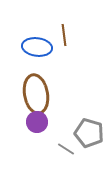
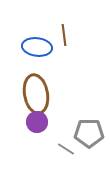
gray pentagon: rotated 16 degrees counterclockwise
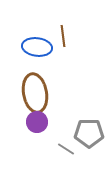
brown line: moved 1 px left, 1 px down
brown ellipse: moved 1 px left, 1 px up
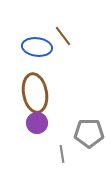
brown line: rotated 30 degrees counterclockwise
purple circle: moved 1 px down
gray line: moved 4 px left, 5 px down; rotated 48 degrees clockwise
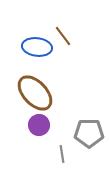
brown ellipse: rotated 33 degrees counterclockwise
purple circle: moved 2 px right, 2 px down
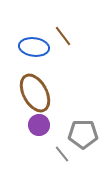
blue ellipse: moved 3 px left
brown ellipse: rotated 15 degrees clockwise
gray pentagon: moved 6 px left, 1 px down
gray line: rotated 30 degrees counterclockwise
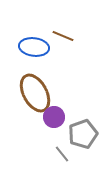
brown line: rotated 30 degrees counterclockwise
purple circle: moved 15 px right, 8 px up
gray pentagon: rotated 20 degrees counterclockwise
